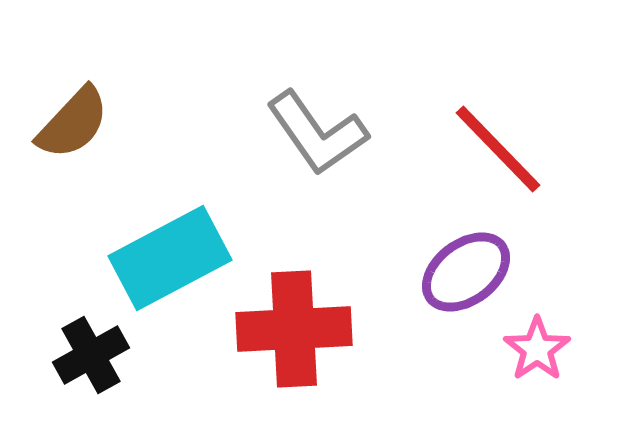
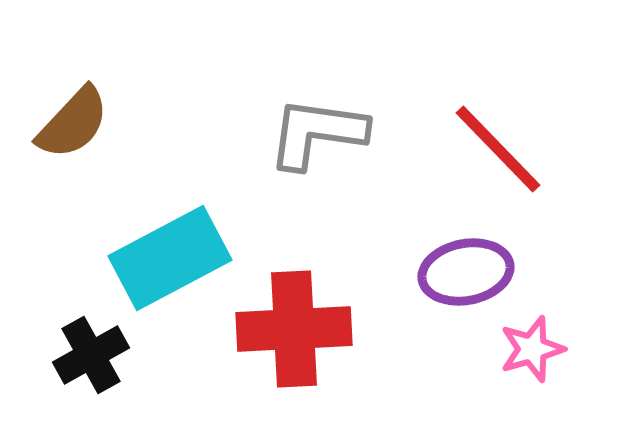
gray L-shape: rotated 133 degrees clockwise
purple ellipse: rotated 26 degrees clockwise
pink star: moved 5 px left; rotated 18 degrees clockwise
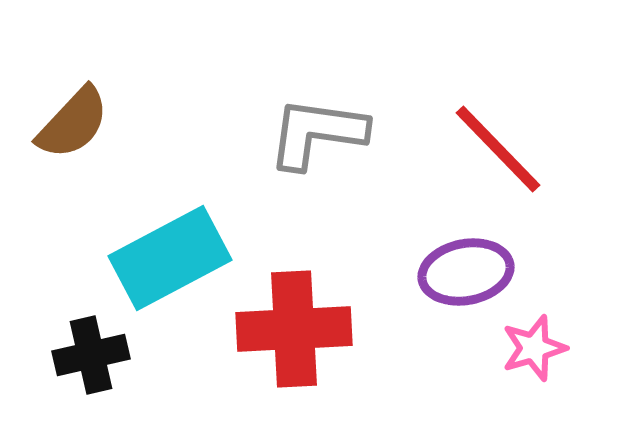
pink star: moved 2 px right, 1 px up
black cross: rotated 16 degrees clockwise
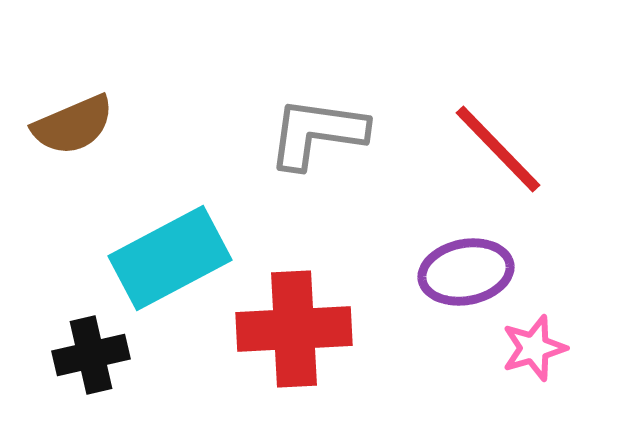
brown semicircle: moved 2 px down; rotated 24 degrees clockwise
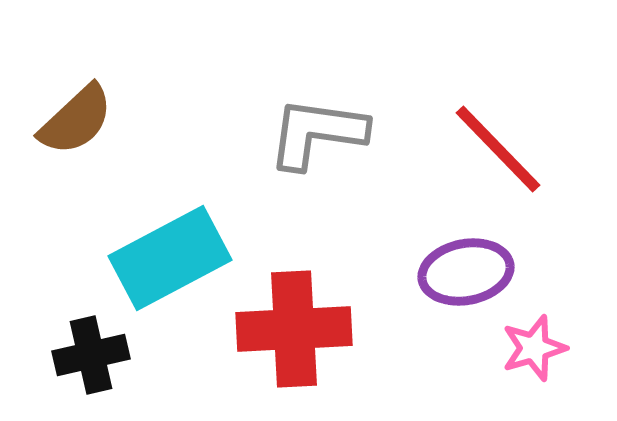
brown semicircle: moved 3 px right, 5 px up; rotated 20 degrees counterclockwise
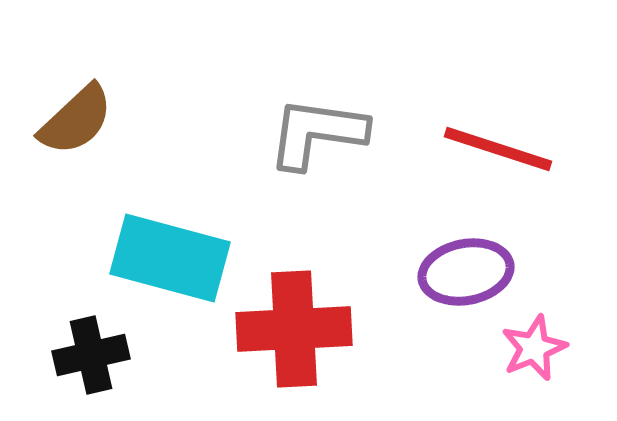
red line: rotated 28 degrees counterclockwise
cyan rectangle: rotated 43 degrees clockwise
pink star: rotated 6 degrees counterclockwise
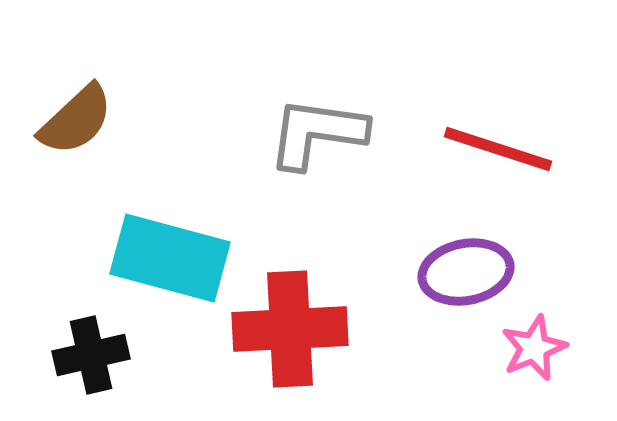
red cross: moved 4 px left
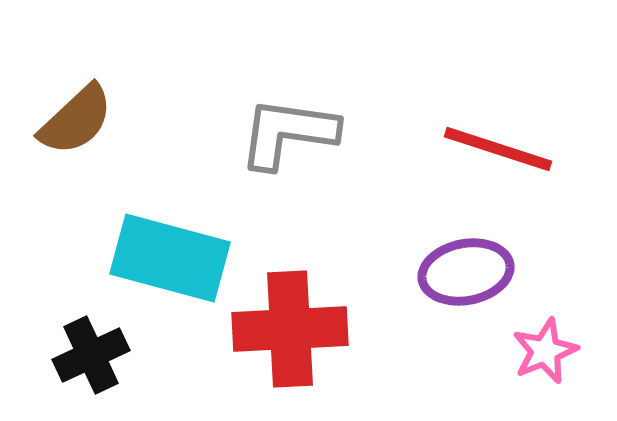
gray L-shape: moved 29 px left
pink star: moved 11 px right, 3 px down
black cross: rotated 12 degrees counterclockwise
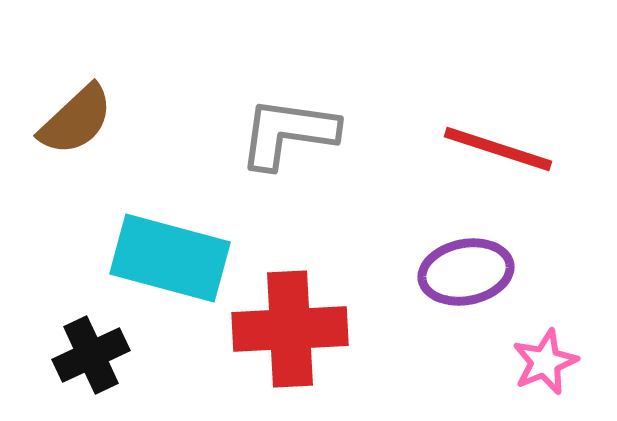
pink star: moved 11 px down
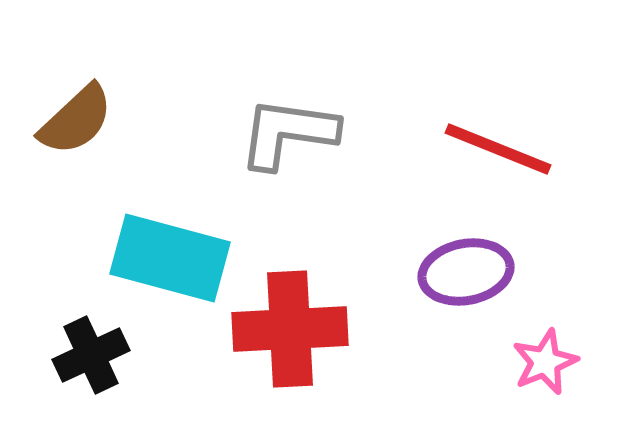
red line: rotated 4 degrees clockwise
